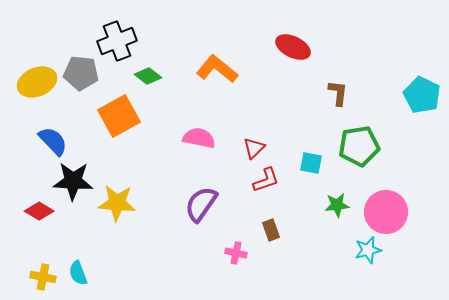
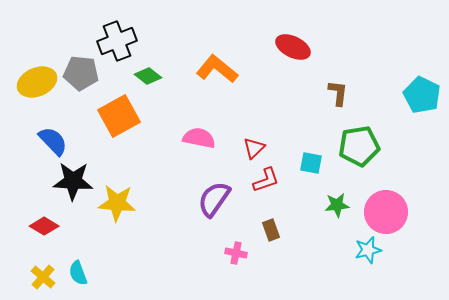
purple semicircle: moved 13 px right, 5 px up
red diamond: moved 5 px right, 15 px down
yellow cross: rotated 30 degrees clockwise
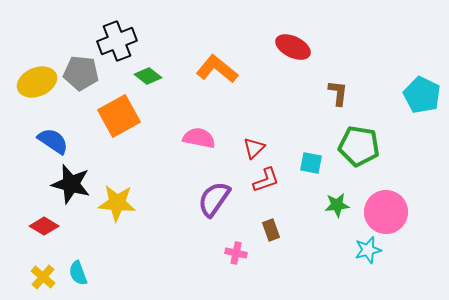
blue semicircle: rotated 12 degrees counterclockwise
green pentagon: rotated 18 degrees clockwise
black star: moved 2 px left, 3 px down; rotated 12 degrees clockwise
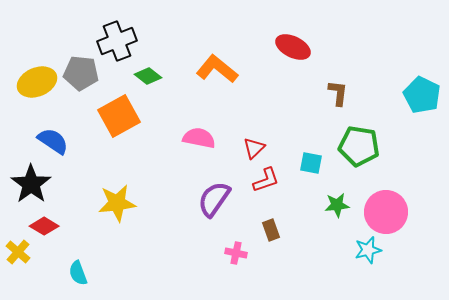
black star: moved 40 px left; rotated 21 degrees clockwise
yellow star: rotated 12 degrees counterclockwise
yellow cross: moved 25 px left, 25 px up
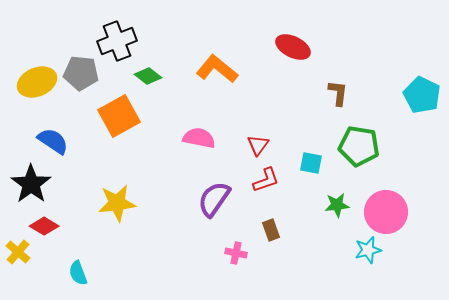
red triangle: moved 4 px right, 3 px up; rotated 10 degrees counterclockwise
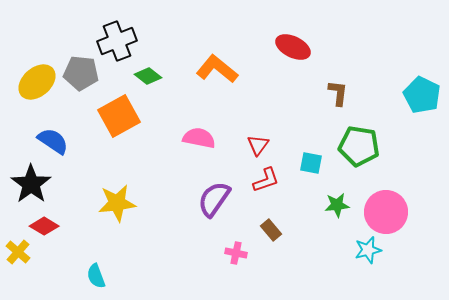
yellow ellipse: rotated 18 degrees counterclockwise
brown rectangle: rotated 20 degrees counterclockwise
cyan semicircle: moved 18 px right, 3 px down
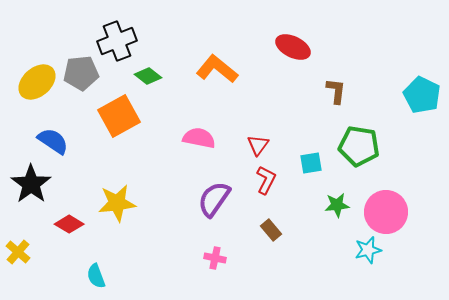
gray pentagon: rotated 12 degrees counterclockwise
brown L-shape: moved 2 px left, 2 px up
cyan square: rotated 20 degrees counterclockwise
red L-shape: rotated 44 degrees counterclockwise
red diamond: moved 25 px right, 2 px up
pink cross: moved 21 px left, 5 px down
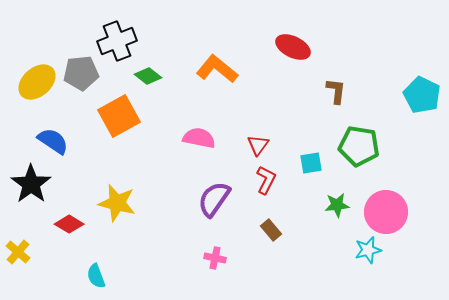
yellow star: rotated 21 degrees clockwise
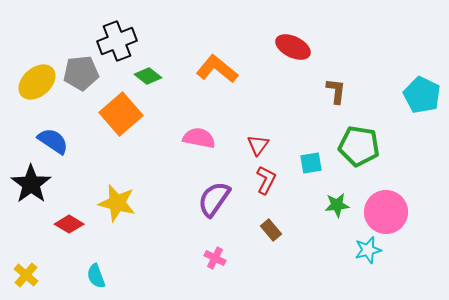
orange square: moved 2 px right, 2 px up; rotated 12 degrees counterclockwise
yellow cross: moved 8 px right, 23 px down
pink cross: rotated 15 degrees clockwise
